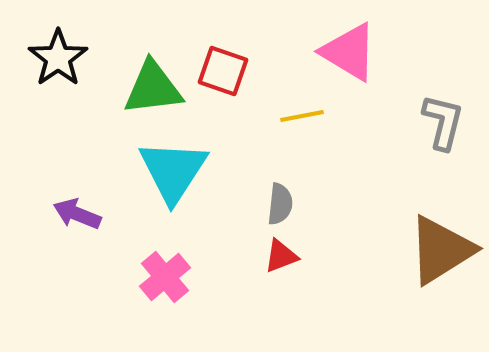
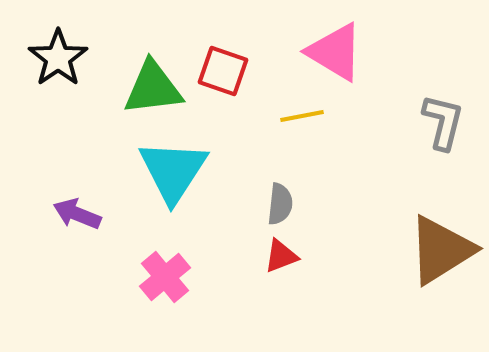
pink triangle: moved 14 px left
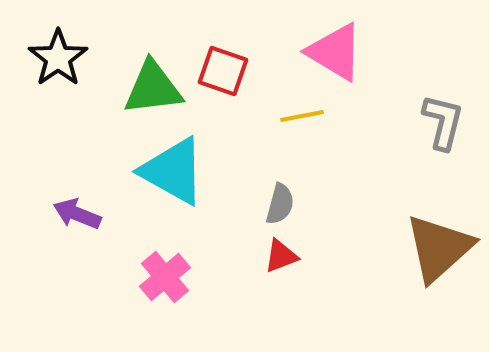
cyan triangle: rotated 34 degrees counterclockwise
gray semicircle: rotated 9 degrees clockwise
brown triangle: moved 2 px left, 2 px up; rotated 10 degrees counterclockwise
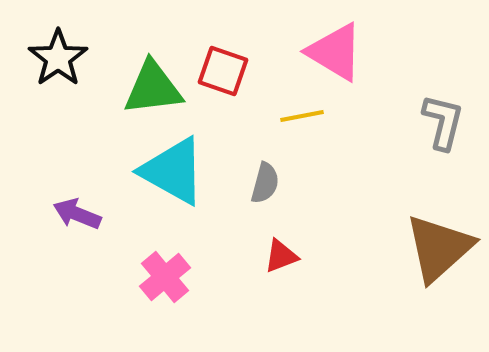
gray semicircle: moved 15 px left, 21 px up
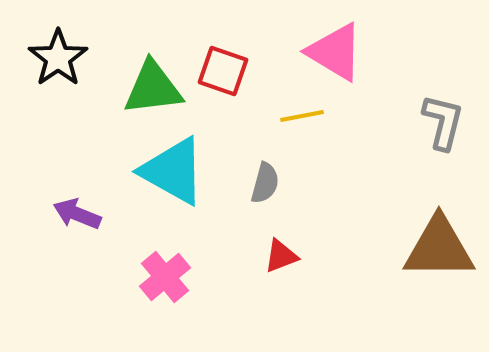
brown triangle: rotated 42 degrees clockwise
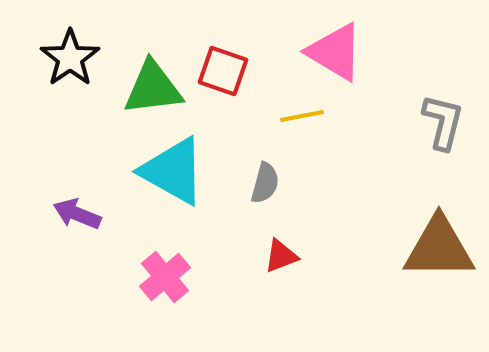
black star: moved 12 px right
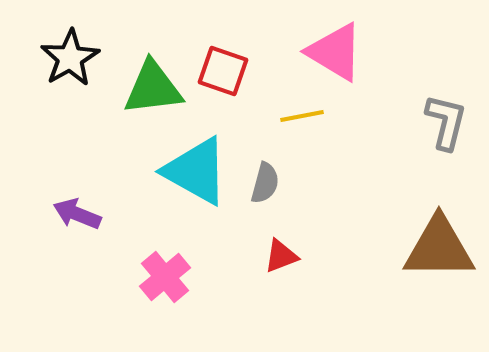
black star: rotated 4 degrees clockwise
gray L-shape: moved 3 px right
cyan triangle: moved 23 px right
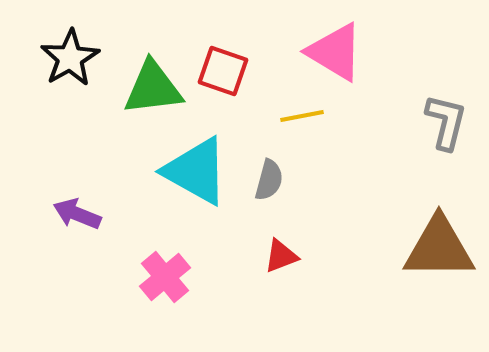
gray semicircle: moved 4 px right, 3 px up
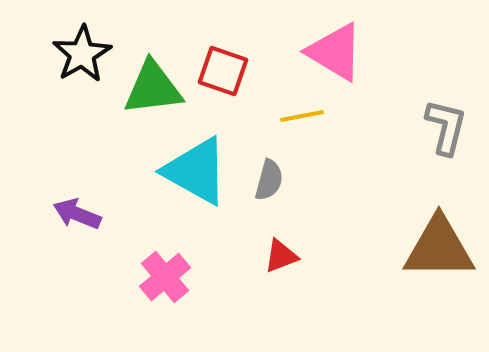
black star: moved 12 px right, 4 px up
gray L-shape: moved 5 px down
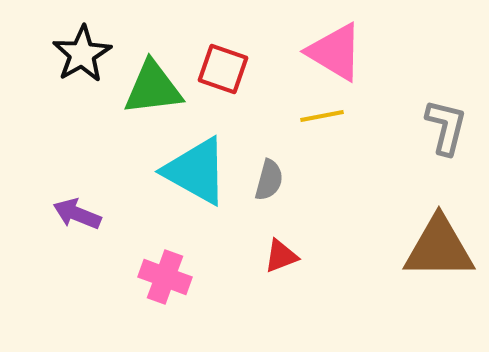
red square: moved 2 px up
yellow line: moved 20 px right
pink cross: rotated 30 degrees counterclockwise
